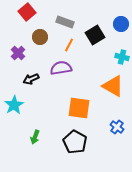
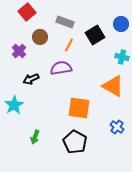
purple cross: moved 1 px right, 2 px up
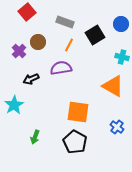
brown circle: moved 2 px left, 5 px down
orange square: moved 1 px left, 4 px down
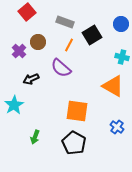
black square: moved 3 px left
purple semicircle: rotated 130 degrees counterclockwise
orange square: moved 1 px left, 1 px up
black pentagon: moved 1 px left, 1 px down
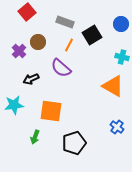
cyan star: rotated 24 degrees clockwise
orange square: moved 26 px left
black pentagon: rotated 25 degrees clockwise
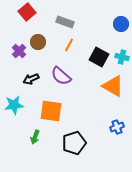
black square: moved 7 px right, 22 px down; rotated 30 degrees counterclockwise
purple semicircle: moved 8 px down
blue cross: rotated 32 degrees clockwise
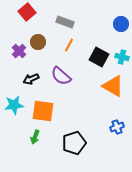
orange square: moved 8 px left
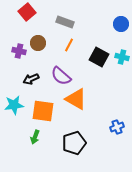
brown circle: moved 1 px down
purple cross: rotated 32 degrees counterclockwise
orange triangle: moved 37 px left, 13 px down
